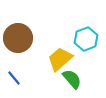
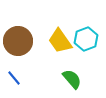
brown circle: moved 3 px down
yellow trapezoid: moved 18 px up; rotated 84 degrees counterclockwise
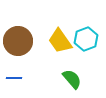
blue line: rotated 49 degrees counterclockwise
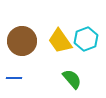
brown circle: moved 4 px right
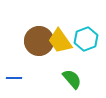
brown circle: moved 17 px right
